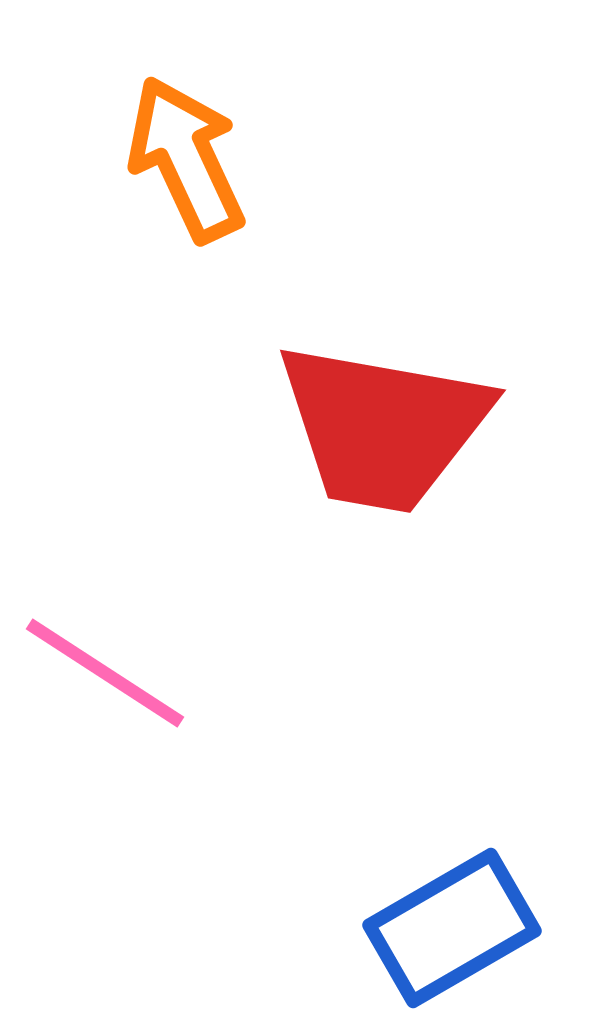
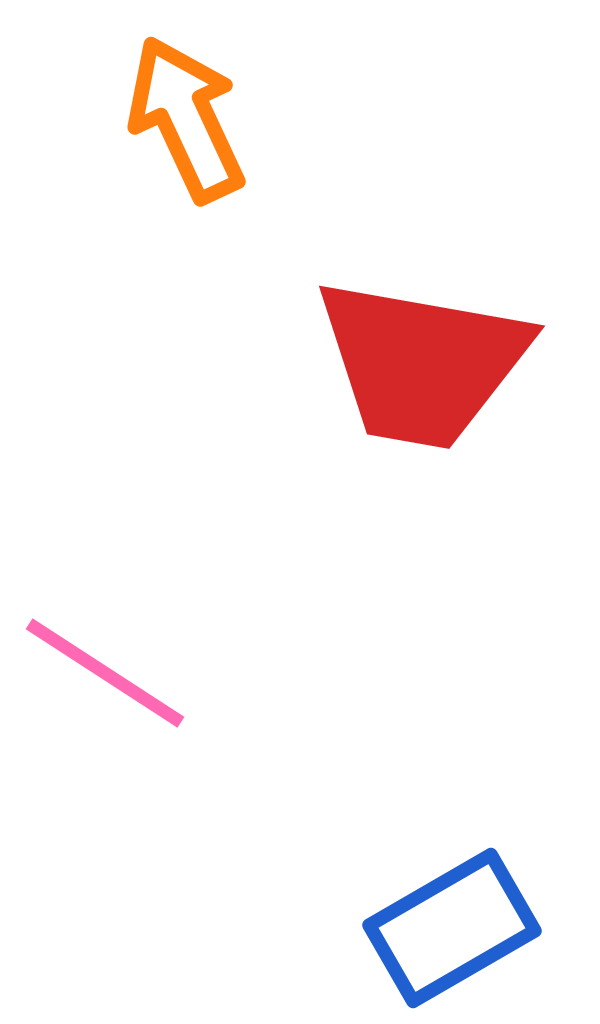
orange arrow: moved 40 px up
red trapezoid: moved 39 px right, 64 px up
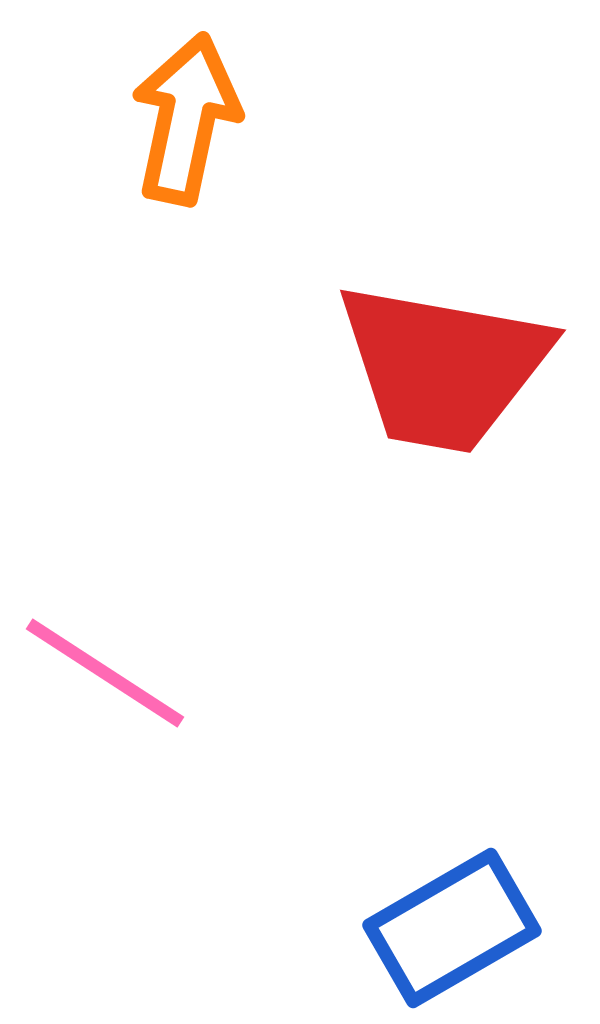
orange arrow: rotated 37 degrees clockwise
red trapezoid: moved 21 px right, 4 px down
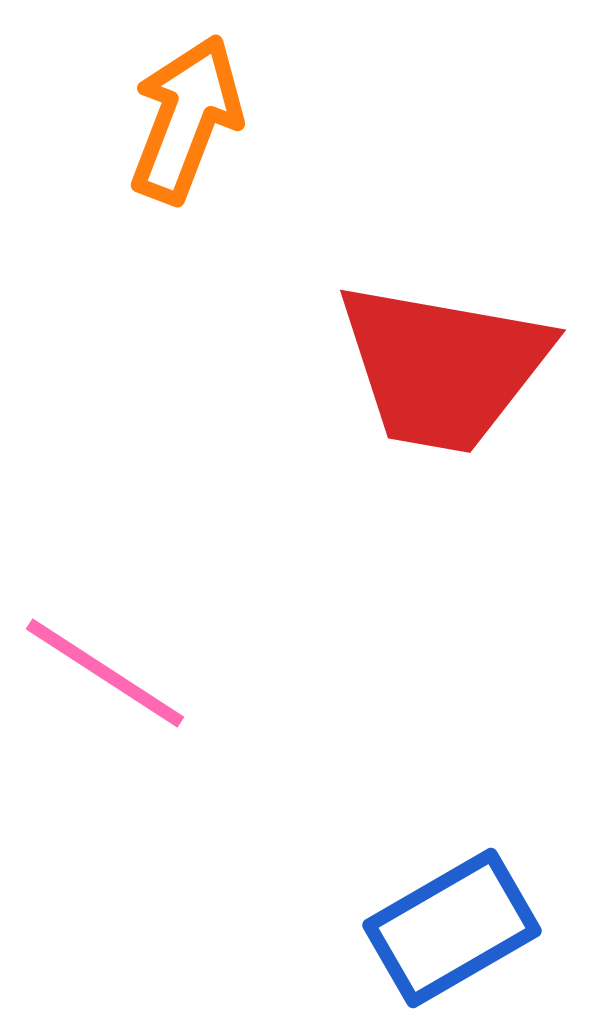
orange arrow: rotated 9 degrees clockwise
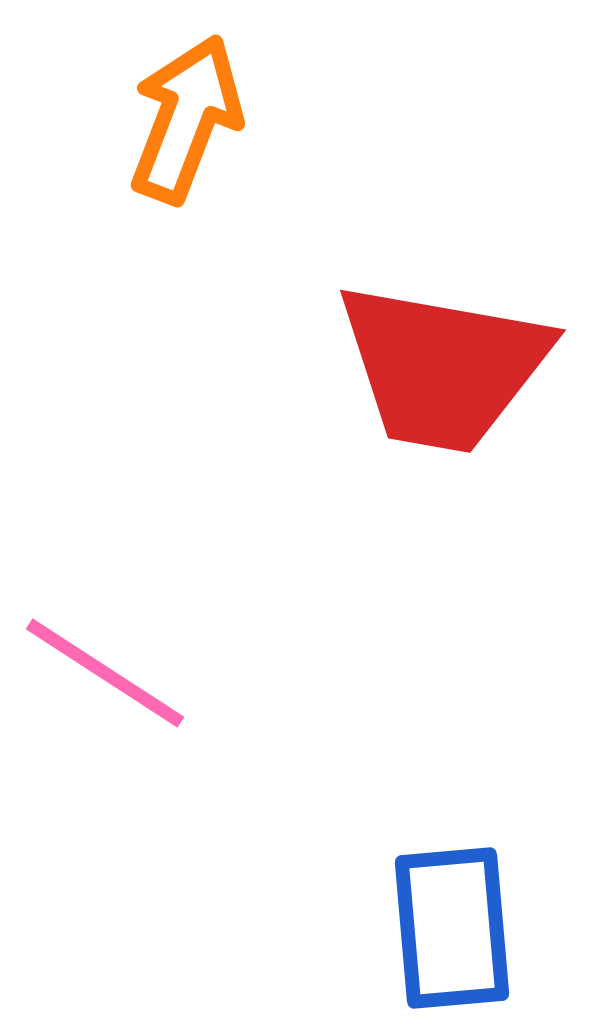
blue rectangle: rotated 65 degrees counterclockwise
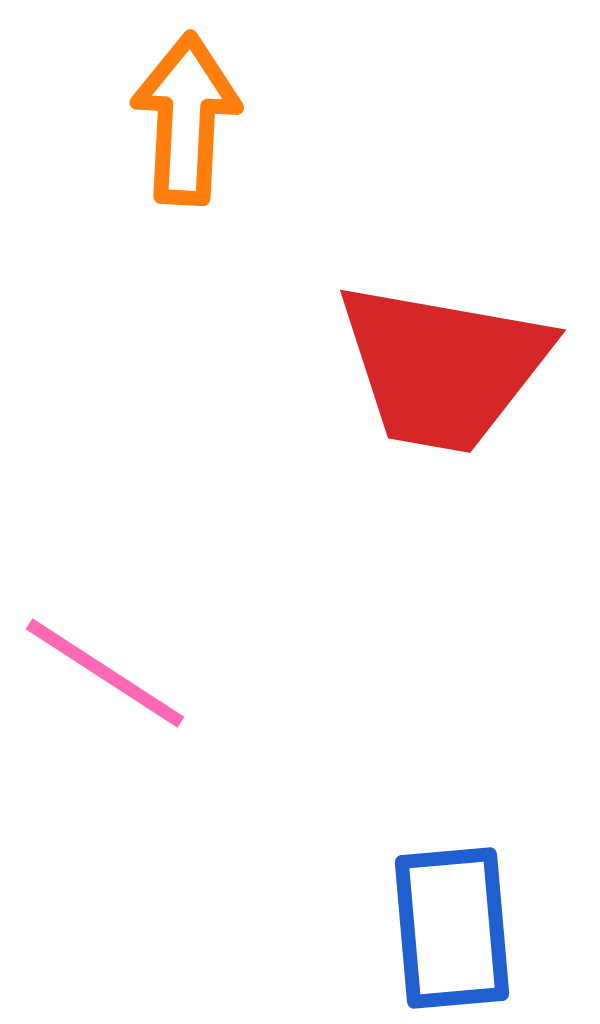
orange arrow: rotated 18 degrees counterclockwise
